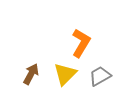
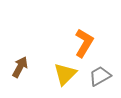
orange L-shape: moved 3 px right
brown arrow: moved 11 px left, 7 px up
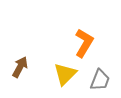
gray trapezoid: moved 4 px down; rotated 140 degrees clockwise
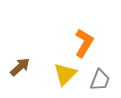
brown arrow: rotated 20 degrees clockwise
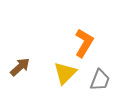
yellow triangle: moved 1 px up
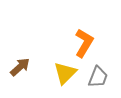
gray trapezoid: moved 2 px left, 3 px up
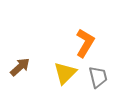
orange L-shape: moved 1 px right
gray trapezoid: rotated 35 degrees counterclockwise
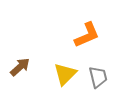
orange L-shape: moved 2 px right, 8 px up; rotated 36 degrees clockwise
yellow triangle: moved 1 px down
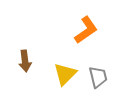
orange L-shape: moved 1 px left, 5 px up; rotated 12 degrees counterclockwise
brown arrow: moved 5 px right, 6 px up; rotated 125 degrees clockwise
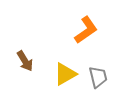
brown arrow: rotated 25 degrees counterclockwise
yellow triangle: rotated 15 degrees clockwise
